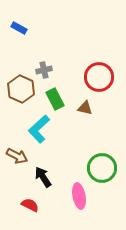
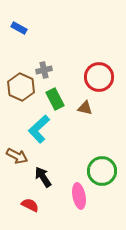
brown hexagon: moved 2 px up
green circle: moved 3 px down
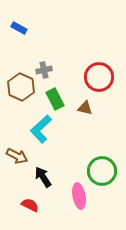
cyan L-shape: moved 2 px right
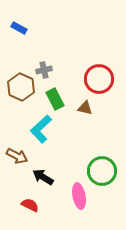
red circle: moved 2 px down
black arrow: rotated 25 degrees counterclockwise
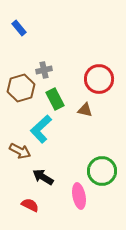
blue rectangle: rotated 21 degrees clockwise
brown hexagon: moved 1 px down; rotated 20 degrees clockwise
brown triangle: moved 2 px down
brown arrow: moved 3 px right, 5 px up
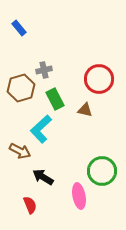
red semicircle: rotated 42 degrees clockwise
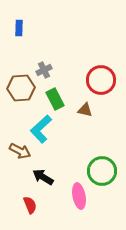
blue rectangle: rotated 42 degrees clockwise
gray cross: rotated 14 degrees counterclockwise
red circle: moved 2 px right, 1 px down
brown hexagon: rotated 12 degrees clockwise
